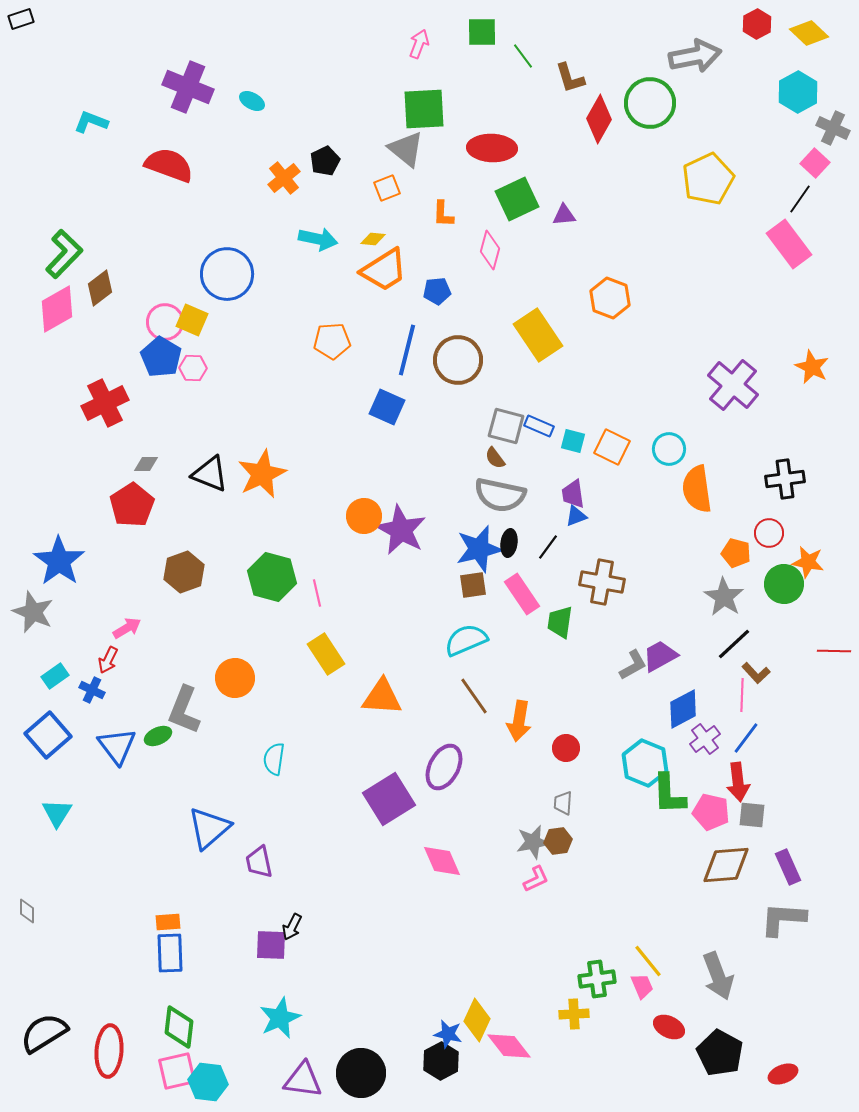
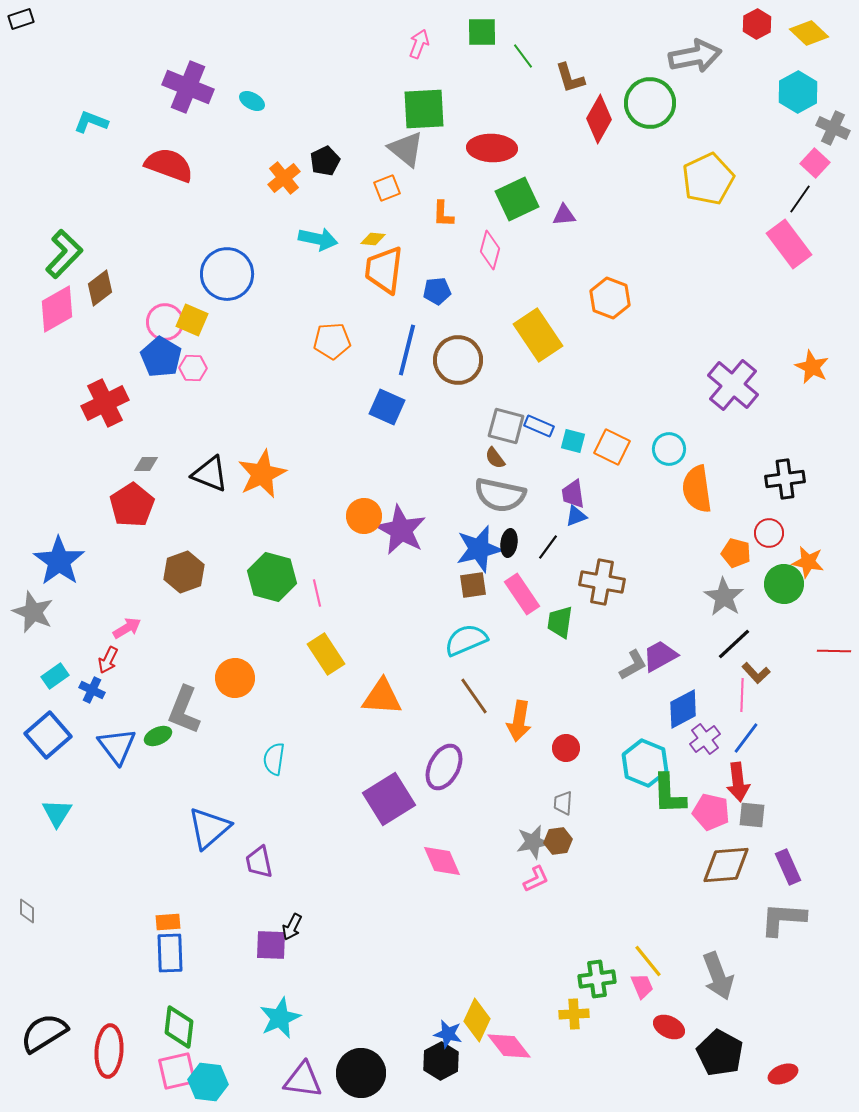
orange trapezoid at (384, 270): rotated 129 degrees clockwise
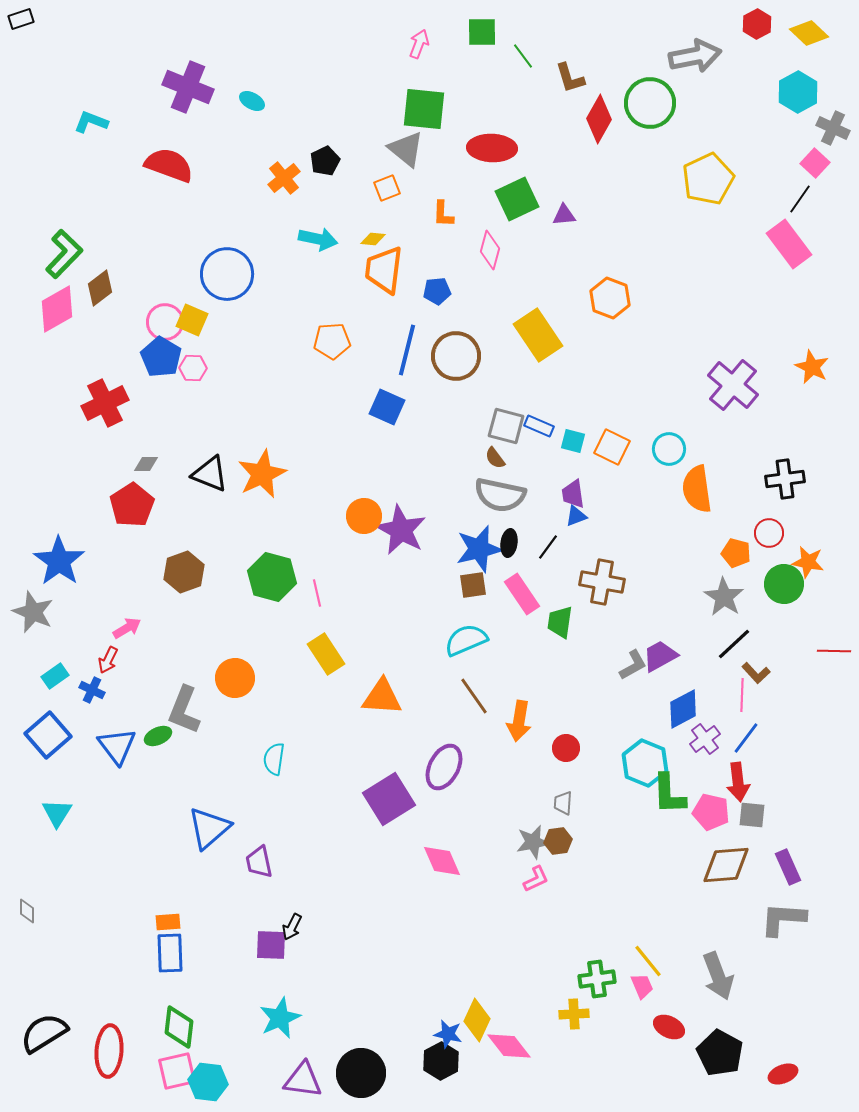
green square at (424, 109): rotated 9 degrees clockwise
brown circle at (458, 360): moved 2 px left, 4 px up
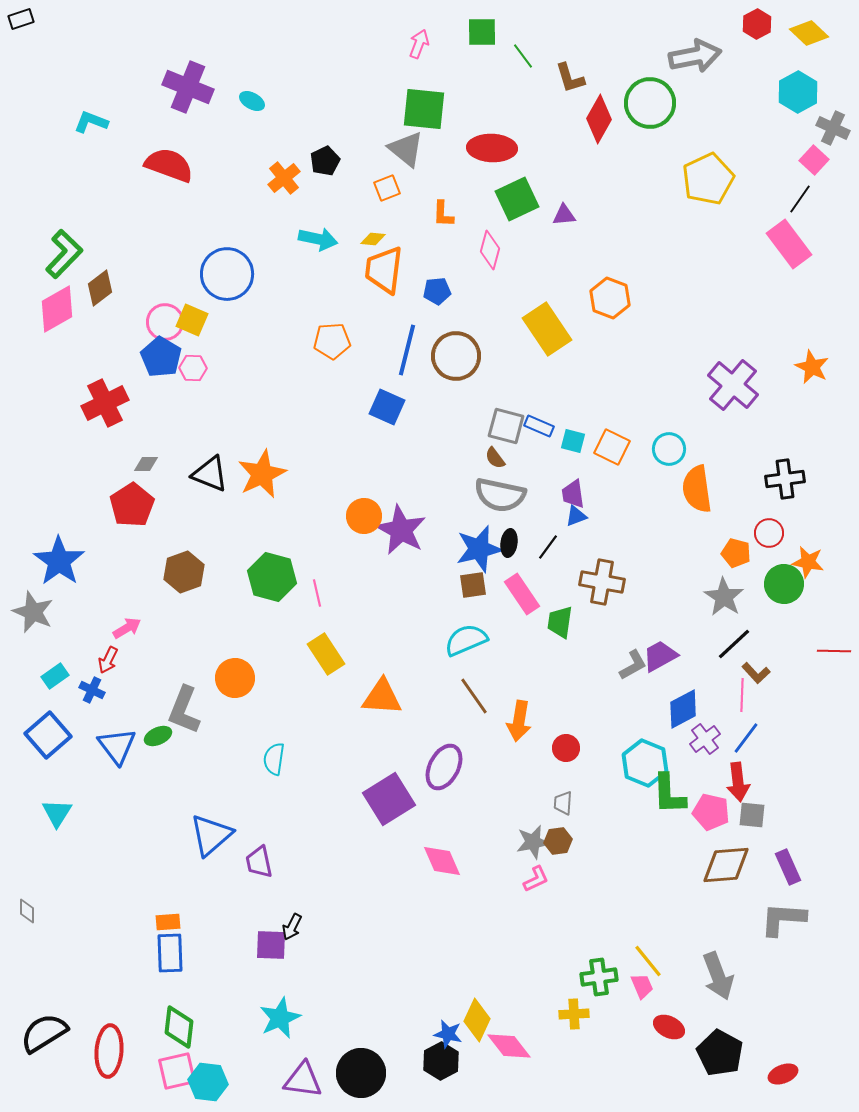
pink square at (815, 163): moved 1 px left, 3 px up
yellow rectangle at (538, 335): moved 9 px right, 6 px up
blue triangle at (209, 828): moved 2 px right, 7 px down
green cross at (597, 979): moved 2 px right, 2 px up
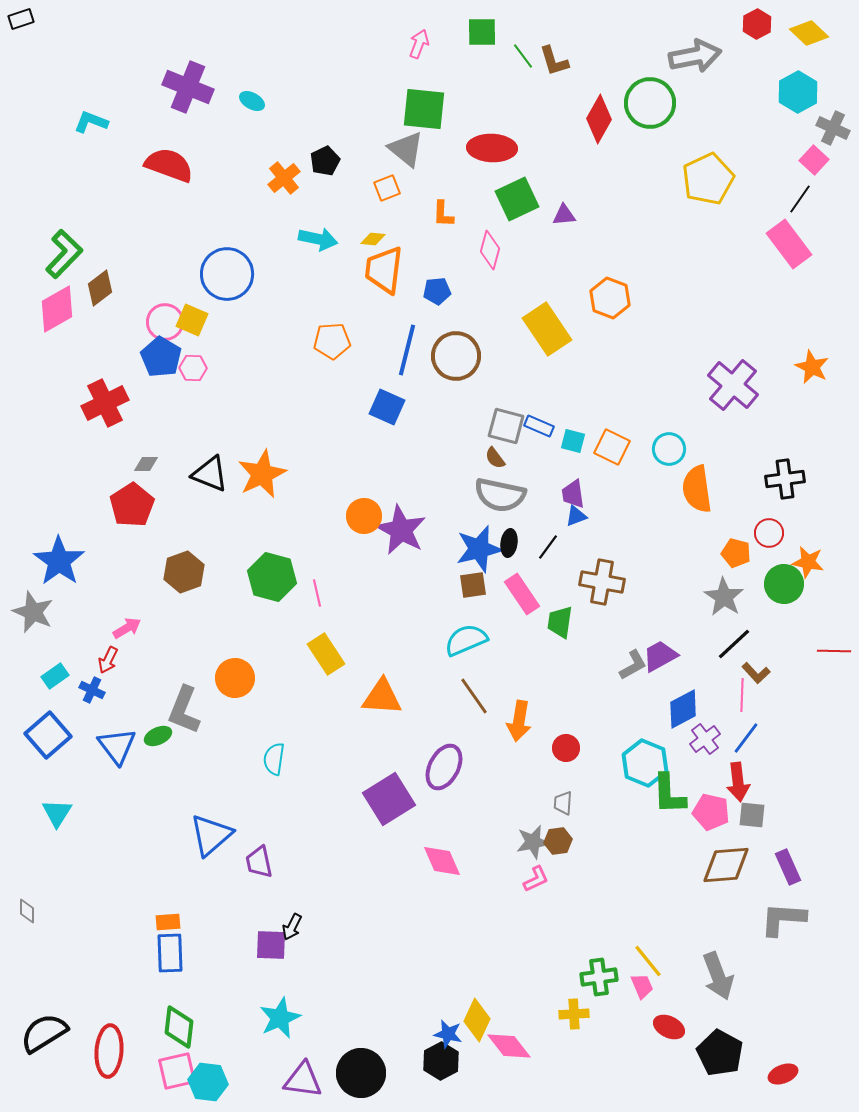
brown L-shape at (570, 78): moved 16 px left, 17 px up
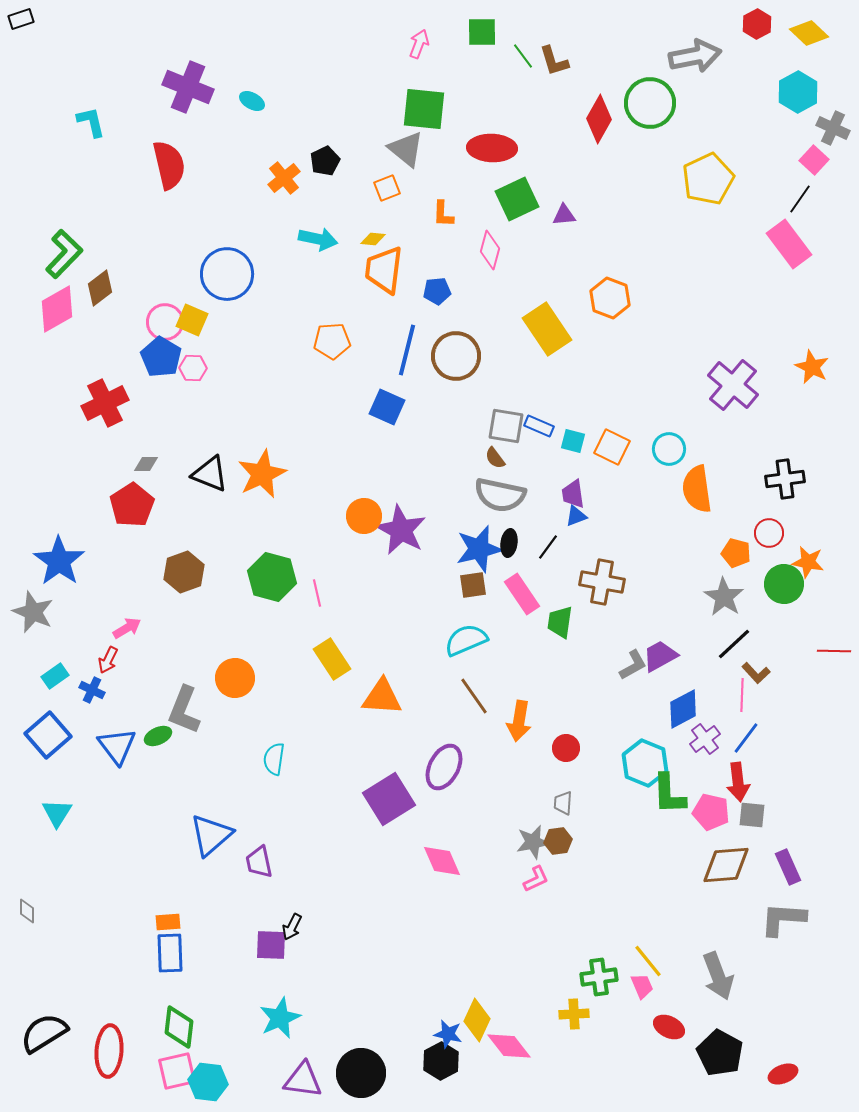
cyan L-shape at (91, 122): rotated 56 degrees clockwise
red semicircle at (169, 165): rotated 57 degrees clockwise
gray square at (506, 426): rotated 6 degrees counterclockwise
yellow rectangle at (326, 654): moved 6 px right, 5 px down
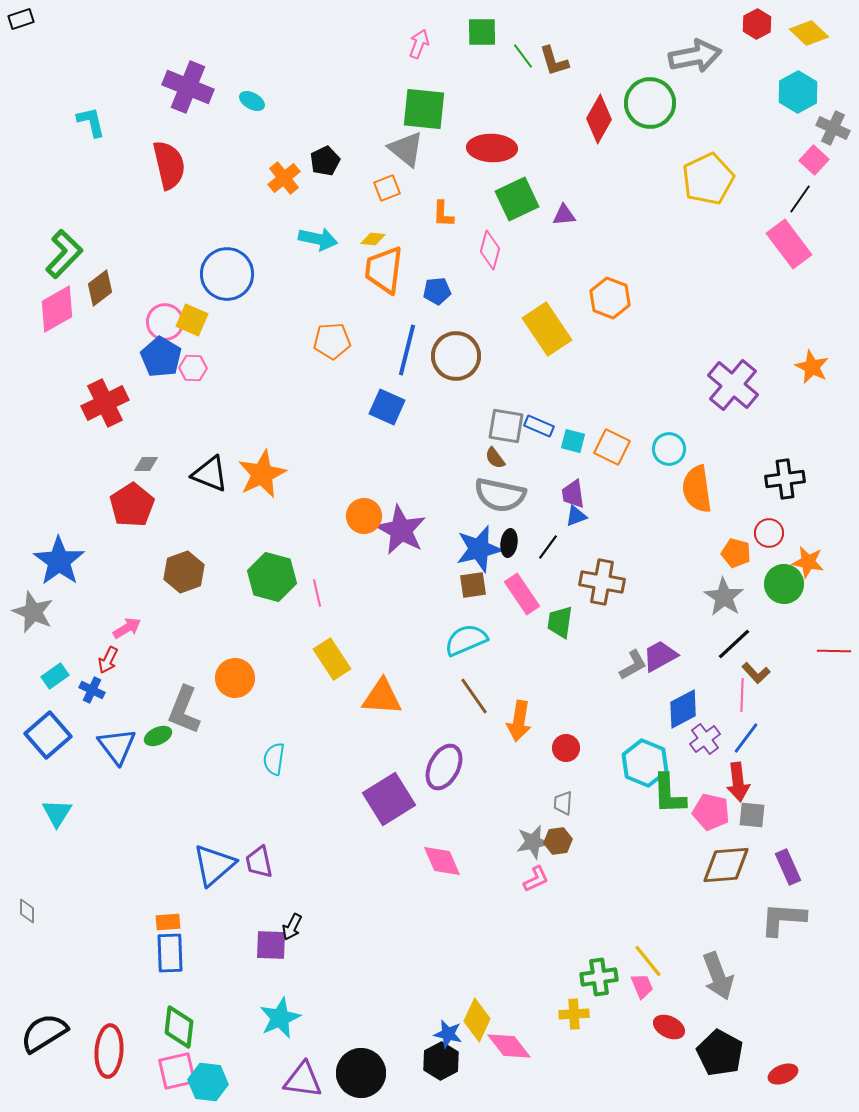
blue triangle at (211, 835): moved 3 px right, 30 px down
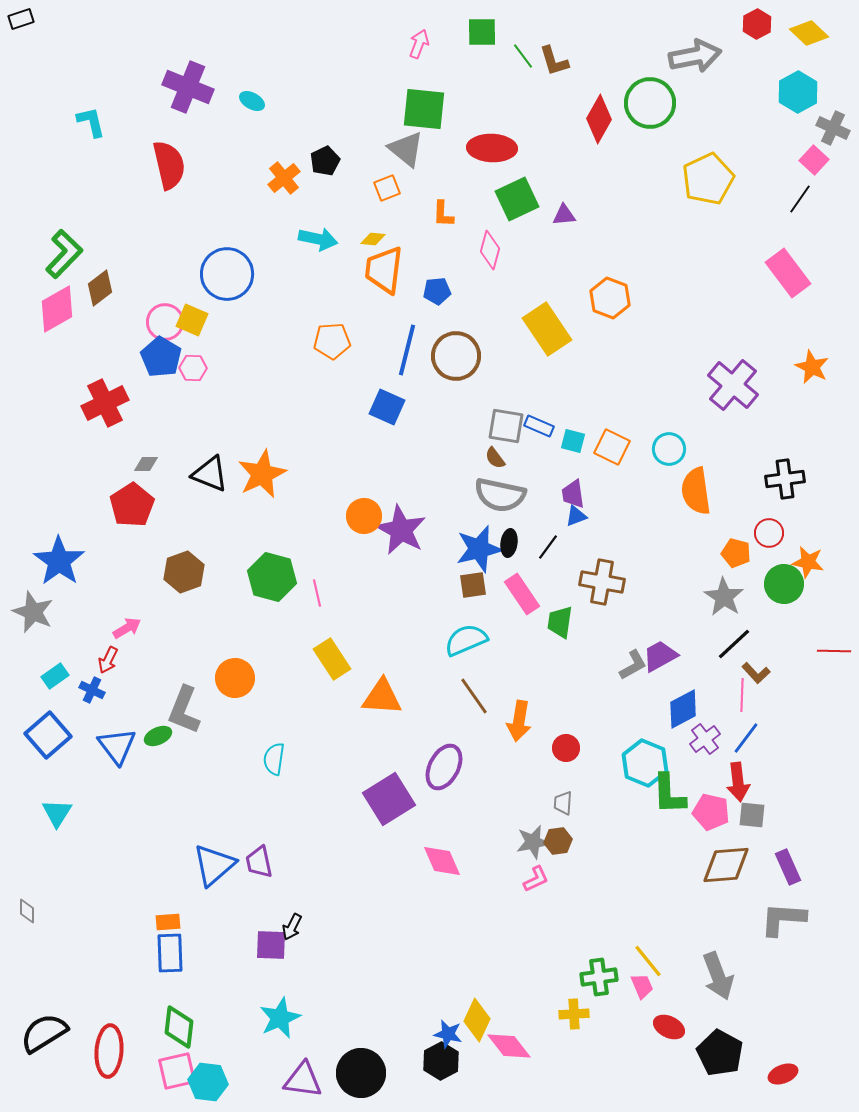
pink rectangle at (789, 244): moved 1 px left, 29 px down
orange semicircle at (697, 489): moved 1 px left, 2 px down
